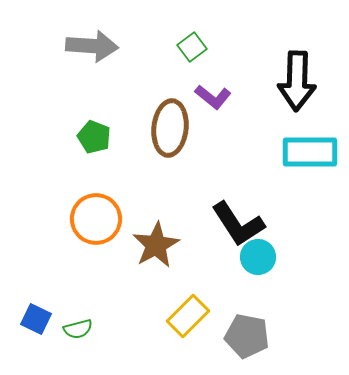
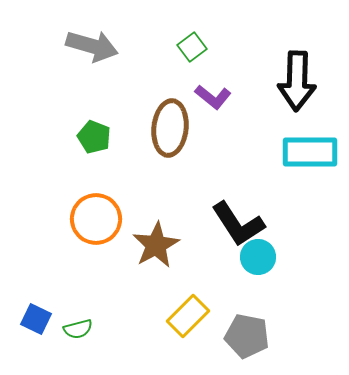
gray arrow: rotated 12 degrees clockwise
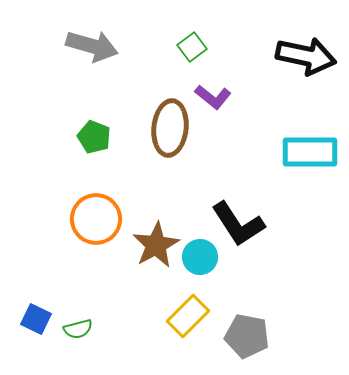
black arrow: moved 9 px right, 25 px up; rotated 80 degrees counterclockwise
cyan circle: moved 58 px left
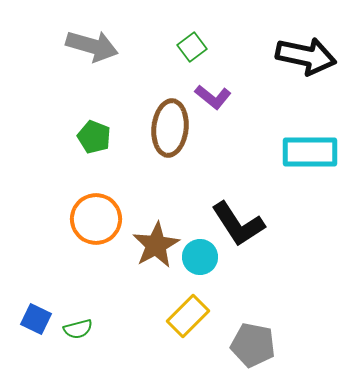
gray pentagon: moved 6 px right, 9 px down
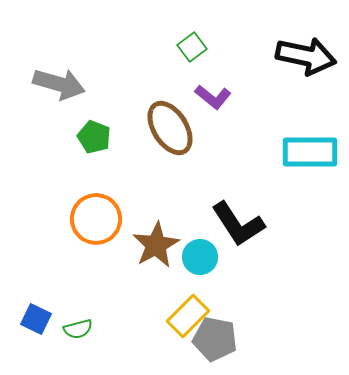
gray arrow: moved 33 px left, 38 px down
brown ellipse: rotated 38 degrees counterclockwise
gray pentagon: moved 38 px left, 6 px up
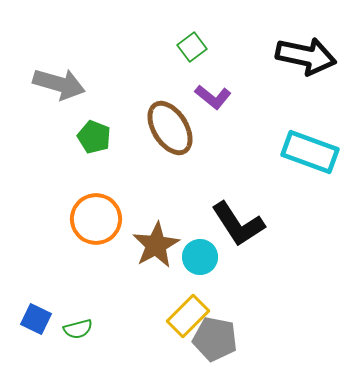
cyan rectangle: rotated 20 degrees clockwise
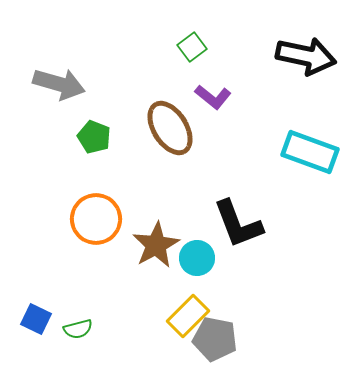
black L-shape: rotated 12 degrees clockwise
cyan circle: moved 3 px left, 1 px down
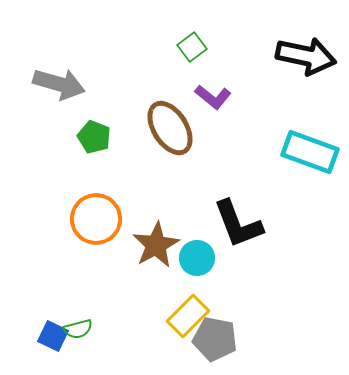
blue square: moved 17 px right, 17 px down
